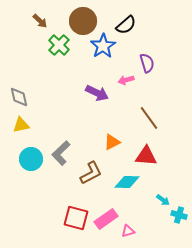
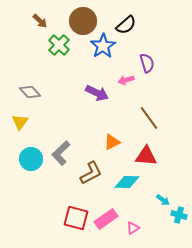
gray diamond: moved 11 px right, 5 px up; rotated 30 degrees counterclockwise
yellow triangle: moved 1 px left, 3 px up; rotated 42 degrees counterclockwise
pink triangle: moved 5 px right, 3 px up; rotated 16 degrees counterclockwise
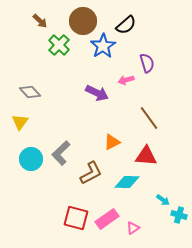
pink rectangle: moved 1 px right
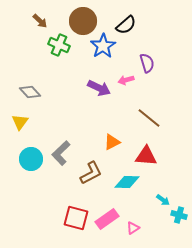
green cross: rotated 20 degrees counterclockwise
purple arrow: moved 2 px right, 5 px up
brown line: rotated 15 degrees counterclockwise
